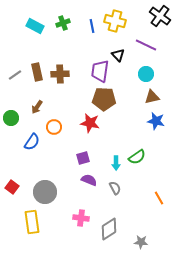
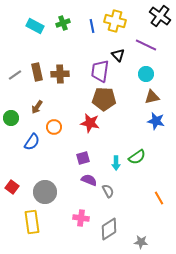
gray semicircle: moved 7 px left, 3 px down
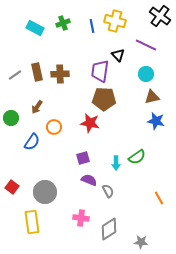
cyan rectangle: moved 2 px down
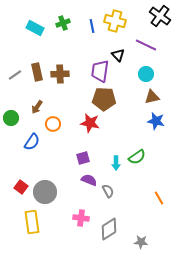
orange circle: moved 1 px left, 3 px up
red square: moved 9 px right
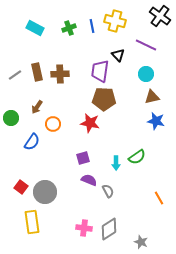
green cross: moved 6 px right, 5 px down
pink cross: moved 3 px right, 10 px down
gray star: rotated 16 degrees clockwise
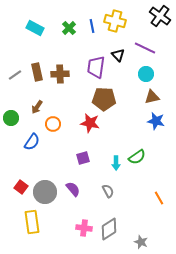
green cross: rotated 24 degrees counterclockwise
purple line: moved 1 px left, 3 px down
purple trapezoid: moved 4 px left, 4 px up
purple semicircle: moved 16 px left, 9 px down; rotated 28 degrees clockwise
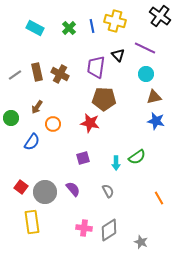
brown cross: rotated 30 degrees clockwise
brown triangle: moved 2 px right
gray diamond: moved 1 px down
